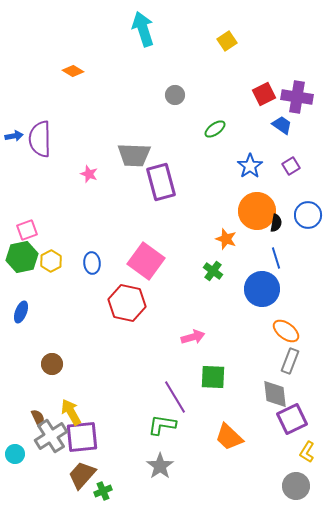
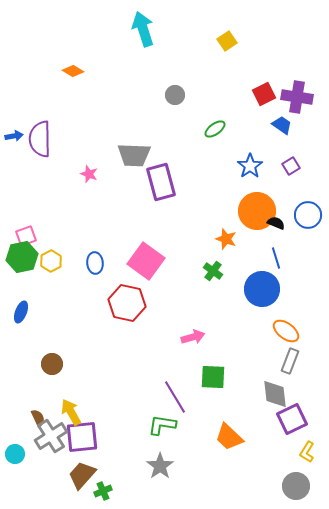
black semicircle at (276, 223): rotated 78 degrees counterclockwise
pink square at (27, 230): moved 1 px left, 6 px down
blue ellipse at (92, 263): moved 3 px right
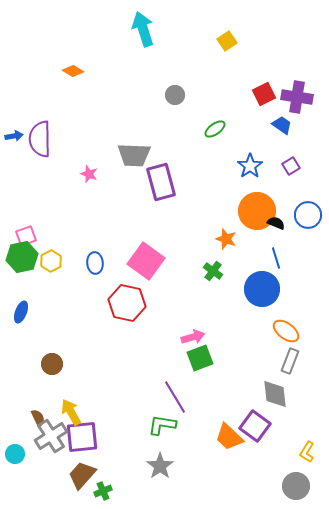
green square at (213, 377): moved 13 px left, 19 px up; rotated 24 degrees counterclockwise
purple square at (292, 419): moved 37 px left, 7 px down; rotated 28 degrees counterclockwise
